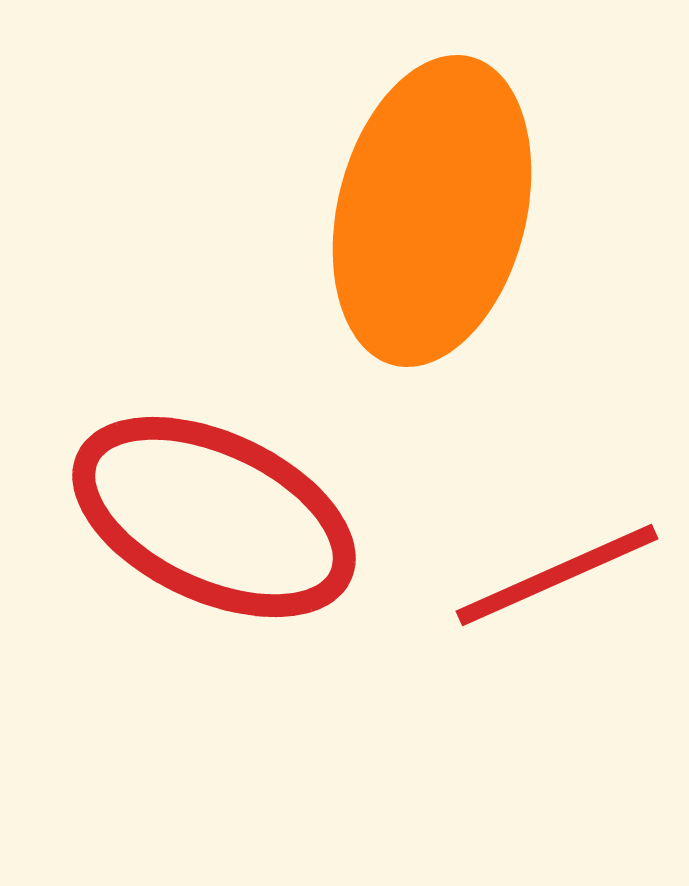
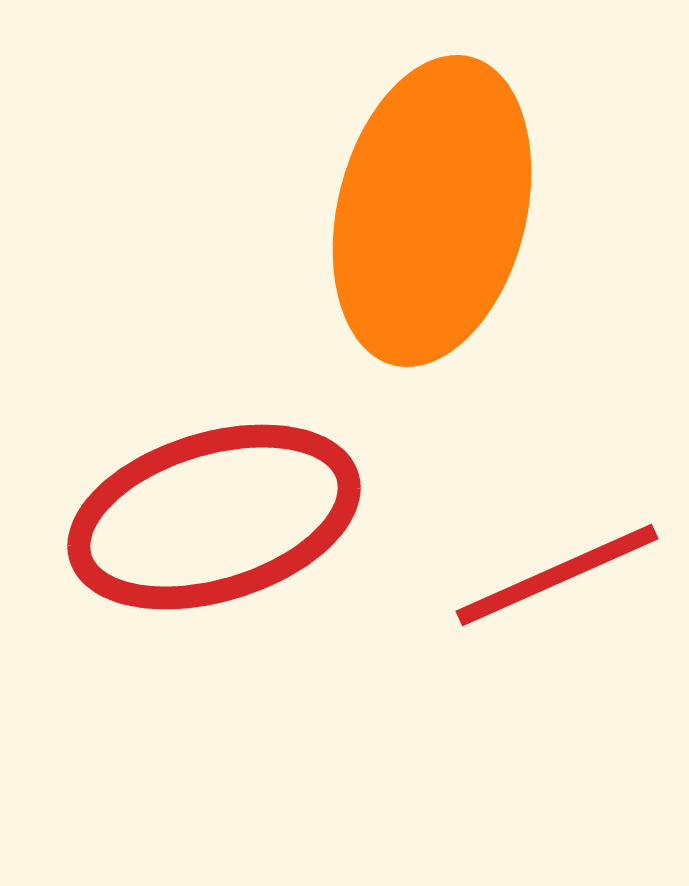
red ellipse: rotated 42 degrees counterclockwise
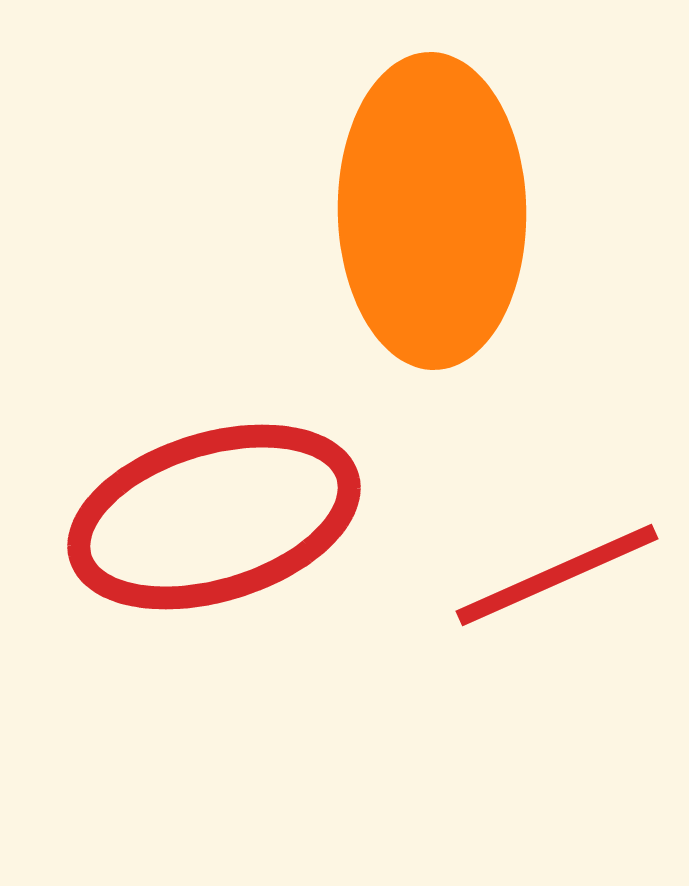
orange ellipse: rotated 15 degrees counterclockwise
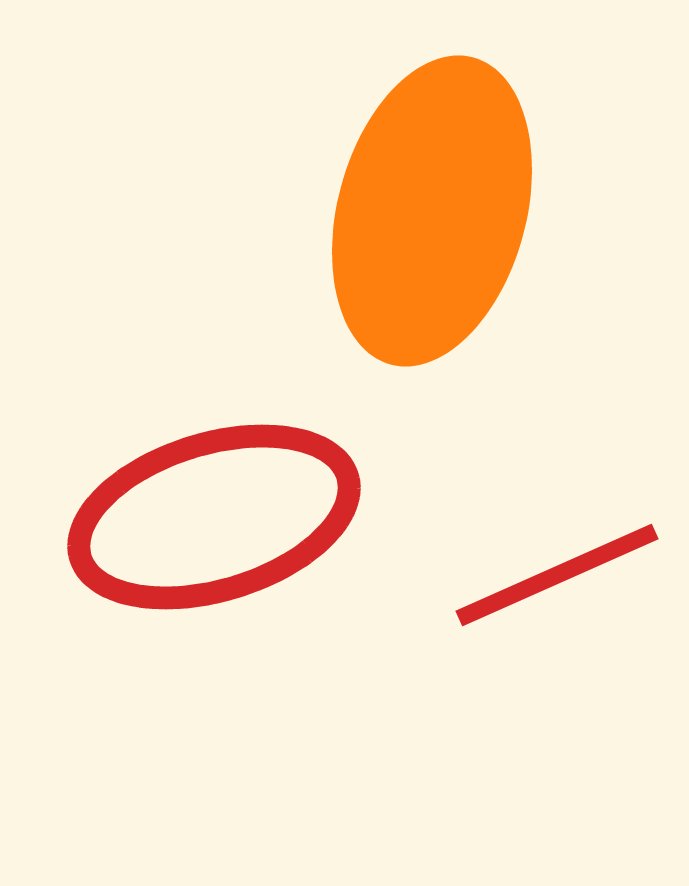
orange ellipse: rotated 16 degrees clockwise
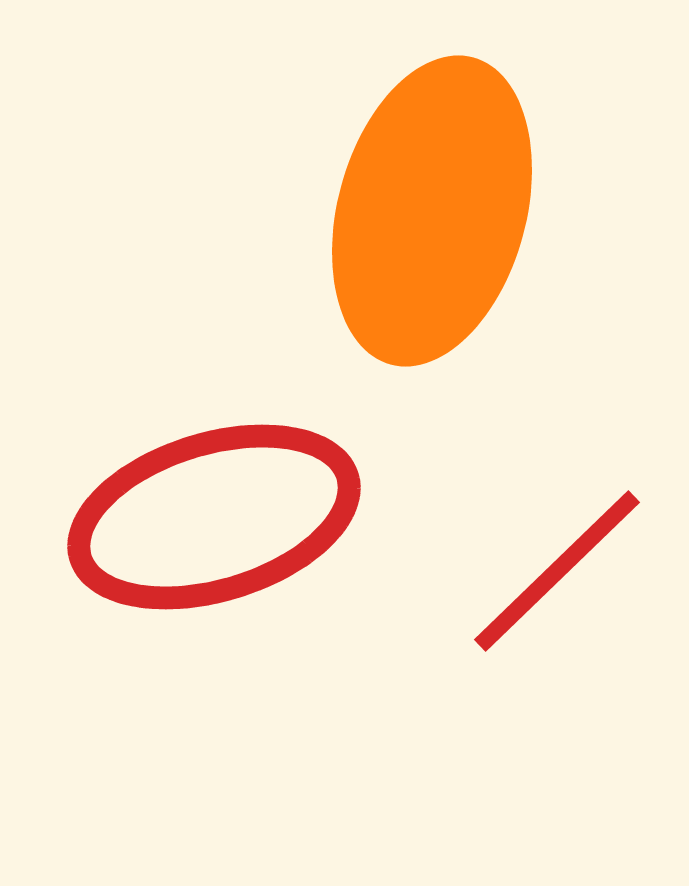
red line: moved 4 px up; rotated 20 degrees counterclockwise
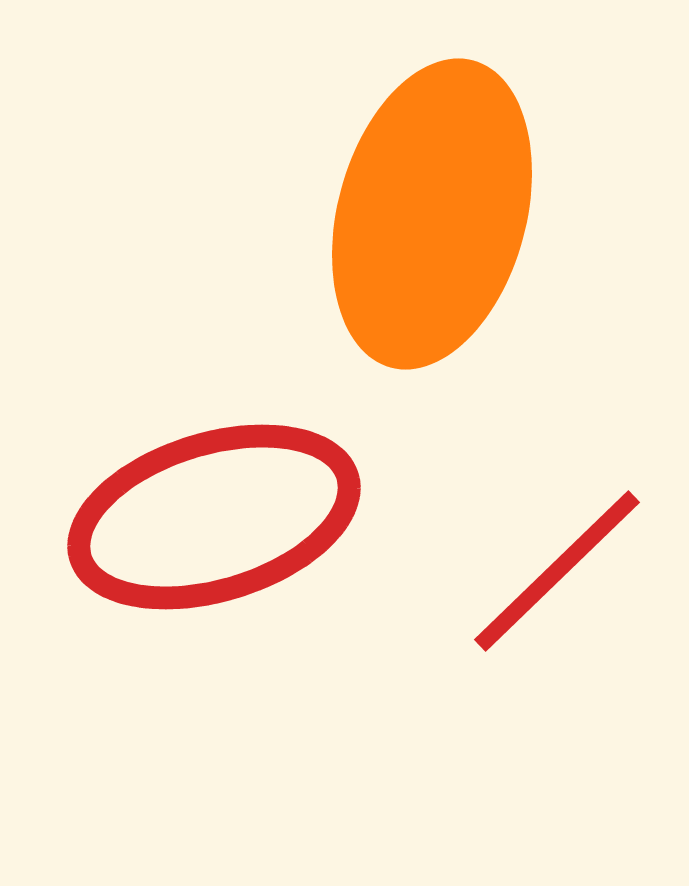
orange ellipse: moved 3 px down
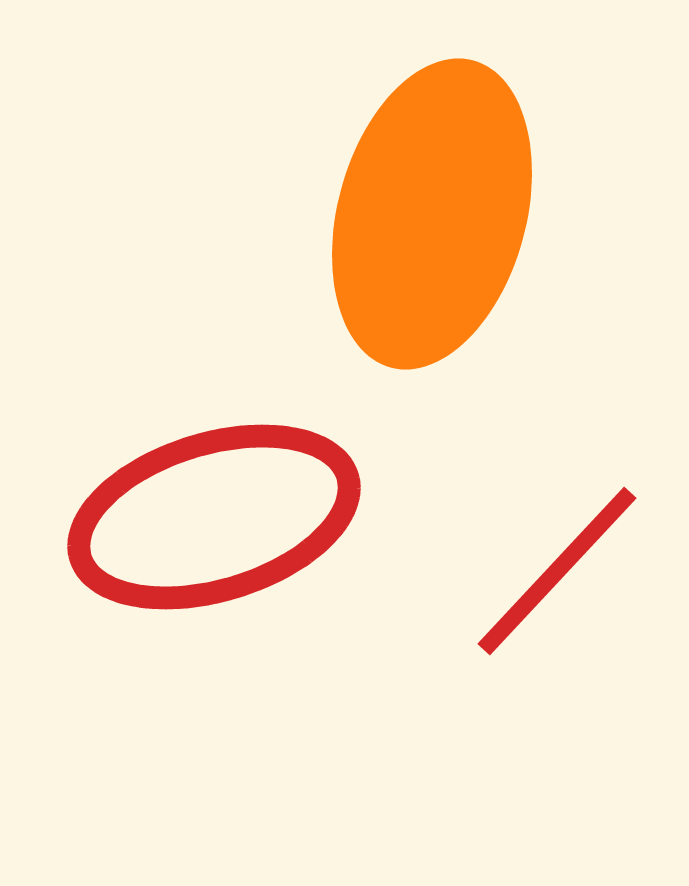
red line: rotated 3 degrees counterclockwise
